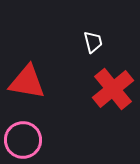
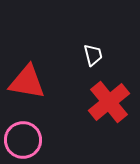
white trapezoid: moved 13 px down
red cross: moved 4 px left, 13 px down
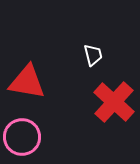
red cross: moved 5 px right; rotated 9 degrees counterclockwise
pink circle: moved 1 px left, 3 px up
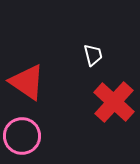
red triangle: rotated 24 degrees clockwise
pink circle: moved 1 px up
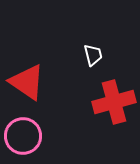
red cross: rotated 33 degrees clockwise
pink circle: moved 1 px right
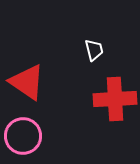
white trapezoid: moved 1 px right, 5 px up
red cross: moved 1 px right, 3 px up; rotated 12 degrees clockwise
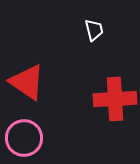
white trapezoid: moved 20 px up
pink circle: moved 1 px right, 2 px down
